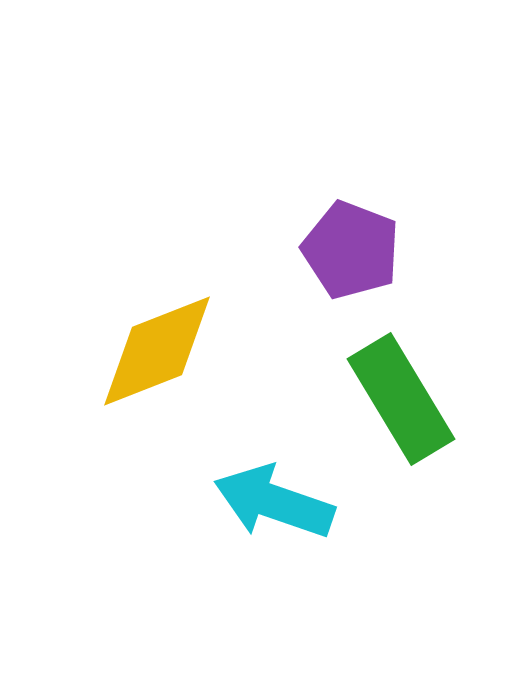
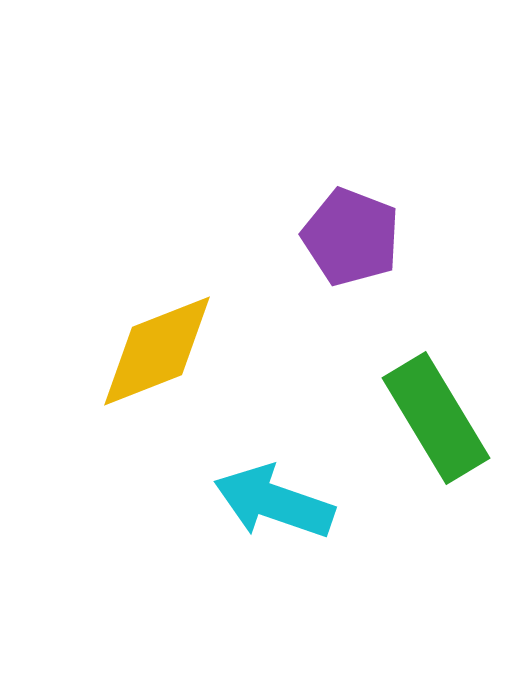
purple pentagon: moved 13 px up
green rectangle: moved 35 px right, 19 px down
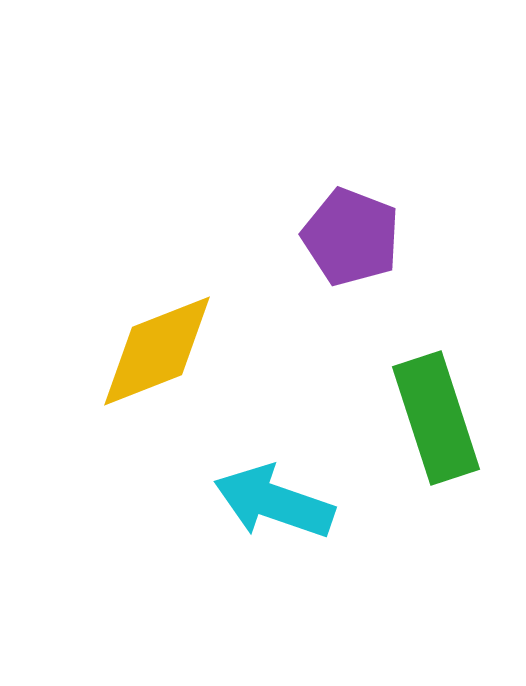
green rectangle: rotated 13 degrees clockwise
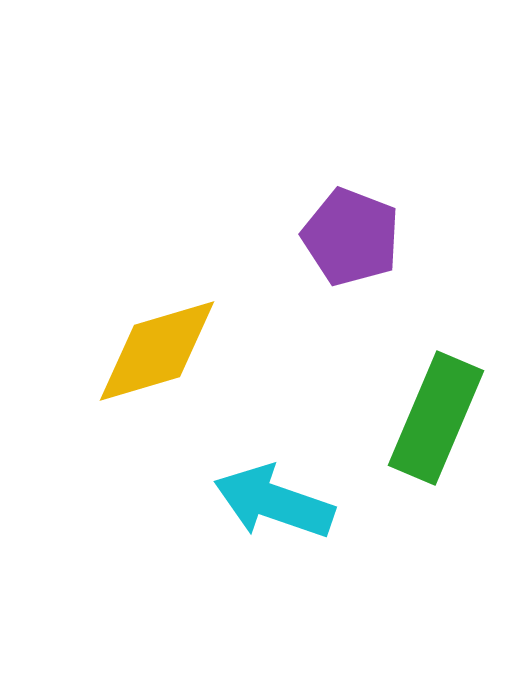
yellow diamond: rotated 5 degrees clockwise
green rectangle: rotated 41 degrees clockwise
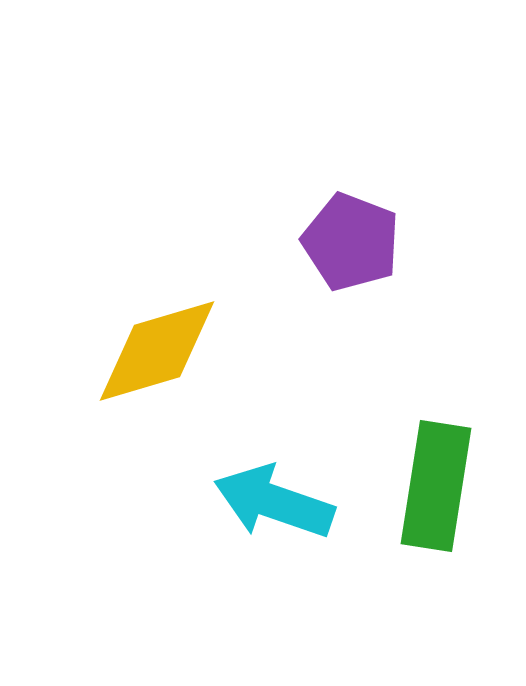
purple pentagon: moved 5 px down
green rectangle: moved 68 px down; rotated 14 degrees counterclockwise
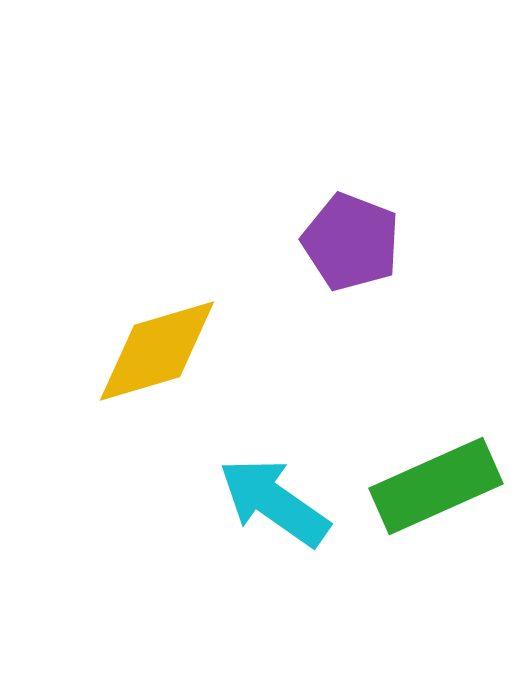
green rectangle: rotated 57 degrees clockwise
cyan arrow: rotated 16 degrees clockwise
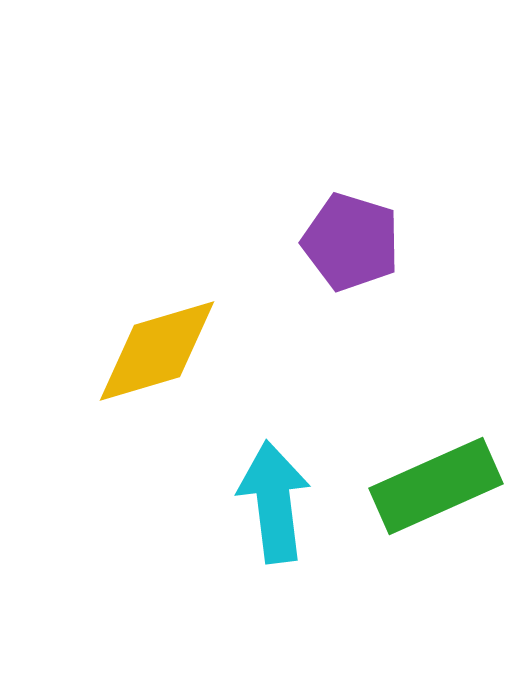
purple pentagon: rotated 4 degrees counterclockwise
cyan arrow: rotated 48 degrees clockwise
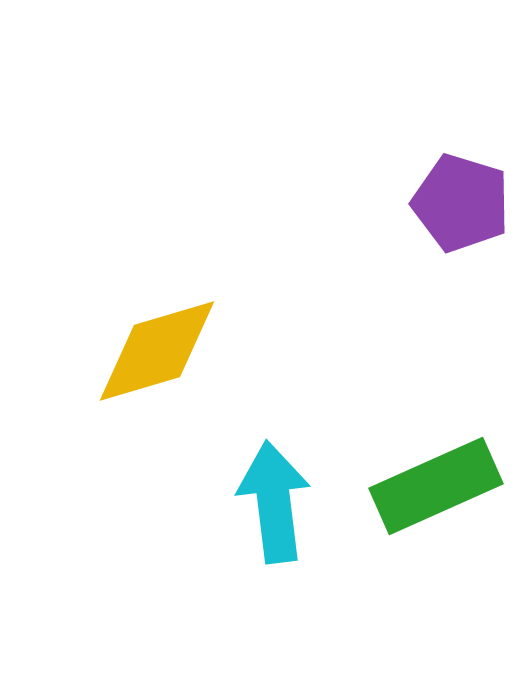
purple pentagon: moved 110 px right, 39 px up
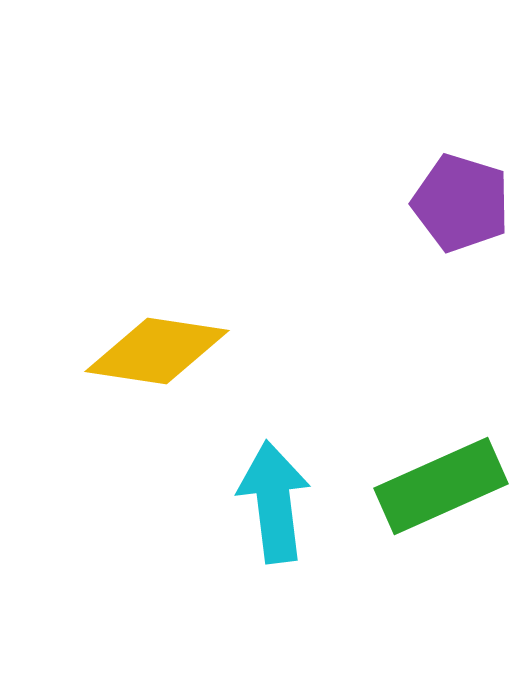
yellow diamond: rotated 25 degrees clockwise
green rectangle: moved 5 px right
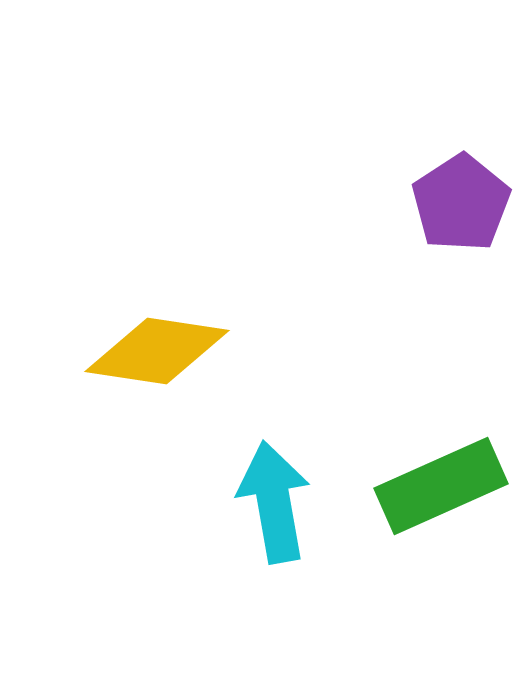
purple pentagon: rotated 22 degrees clockwise
cyan arrow: rotated 3 degrees counterclockwise
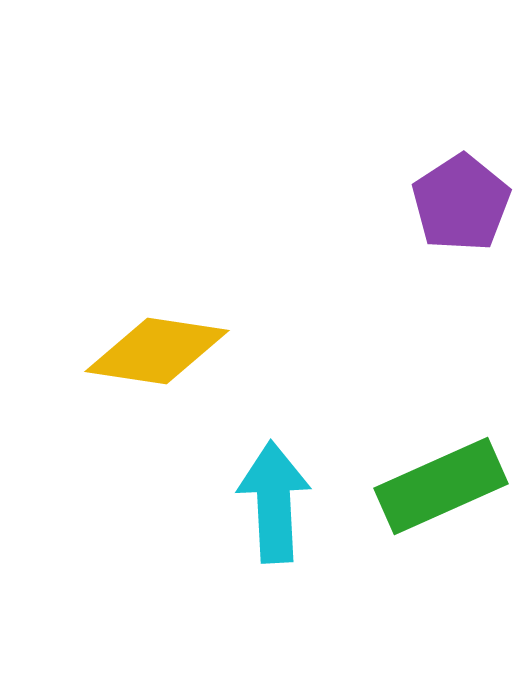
cyan arrow: rotated 7 degrees clockwise
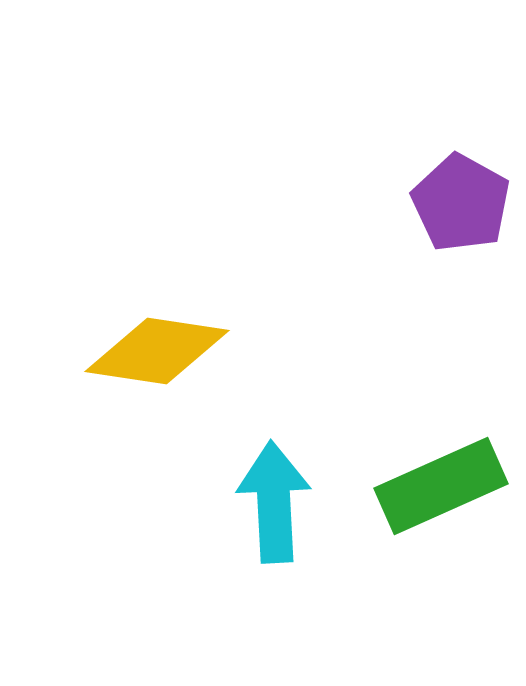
purple pentagon: rotated 10 degrees counterclockwise
